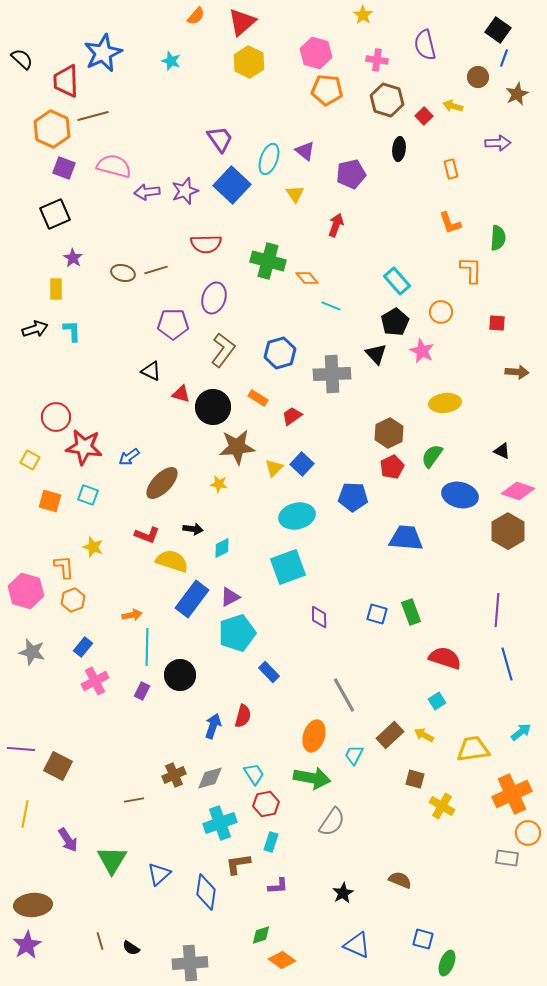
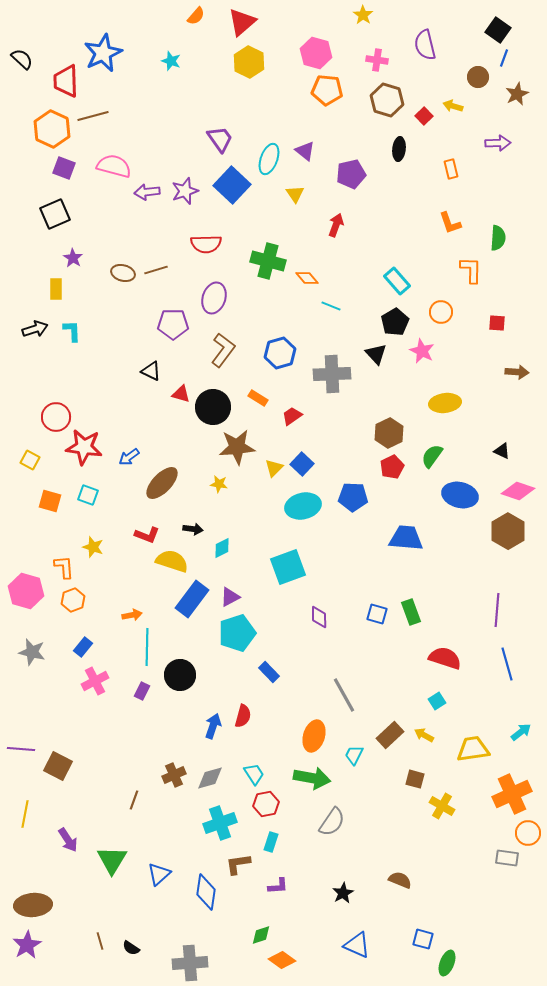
cyan ellipse at (297, 516): moved 6 px right, 10 px up
brown line at (134, 800): rotated 60 degrees counterclockwise
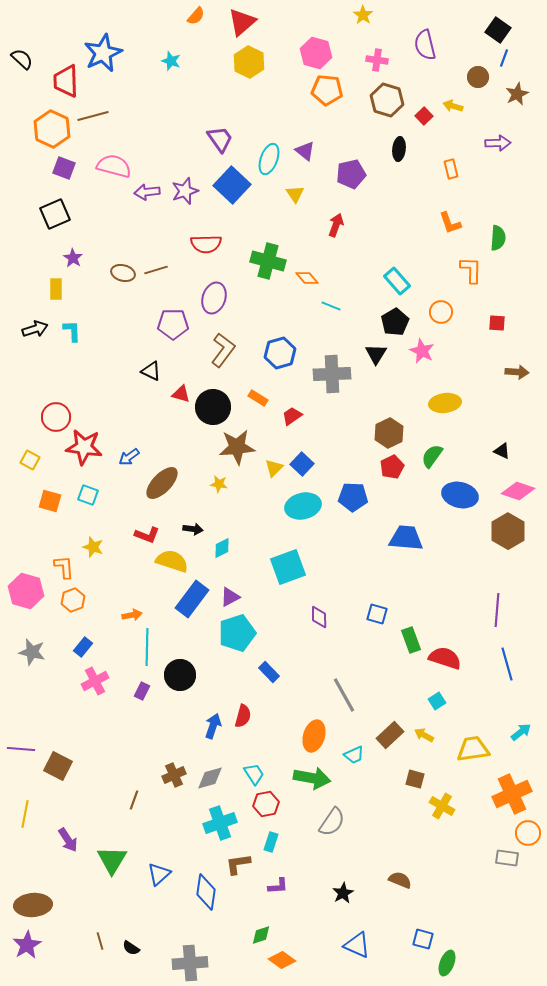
black triangle at (376, 354): rotated 15 degrees clockwise
green rectangle at (411, 612): moved 28 px down
cyan trapezoid at (354, 755): rotated 140 degrees counterclockwise
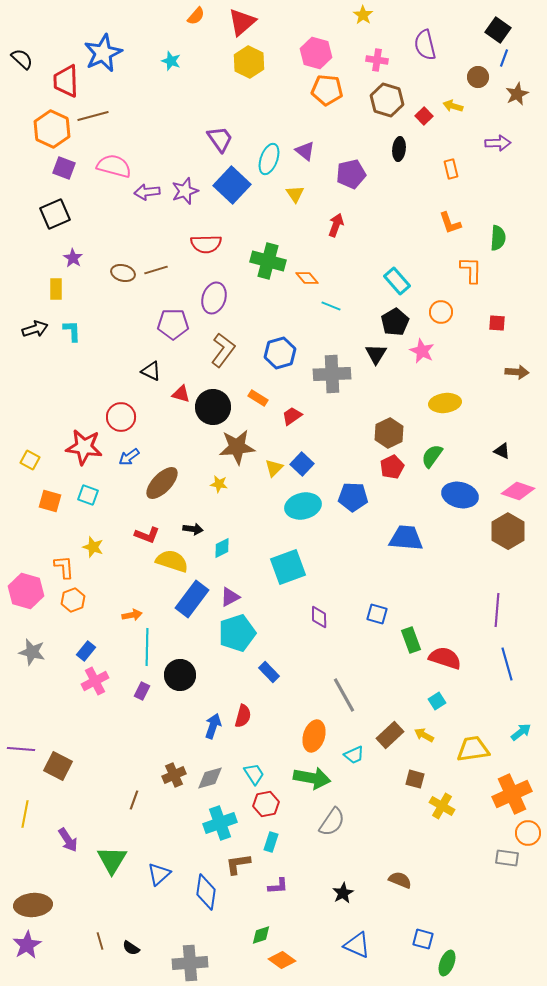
red circle at (56, 417): moved 65 px right
blue rectangle at (83, 647): moved 3 px right, 4 px down
